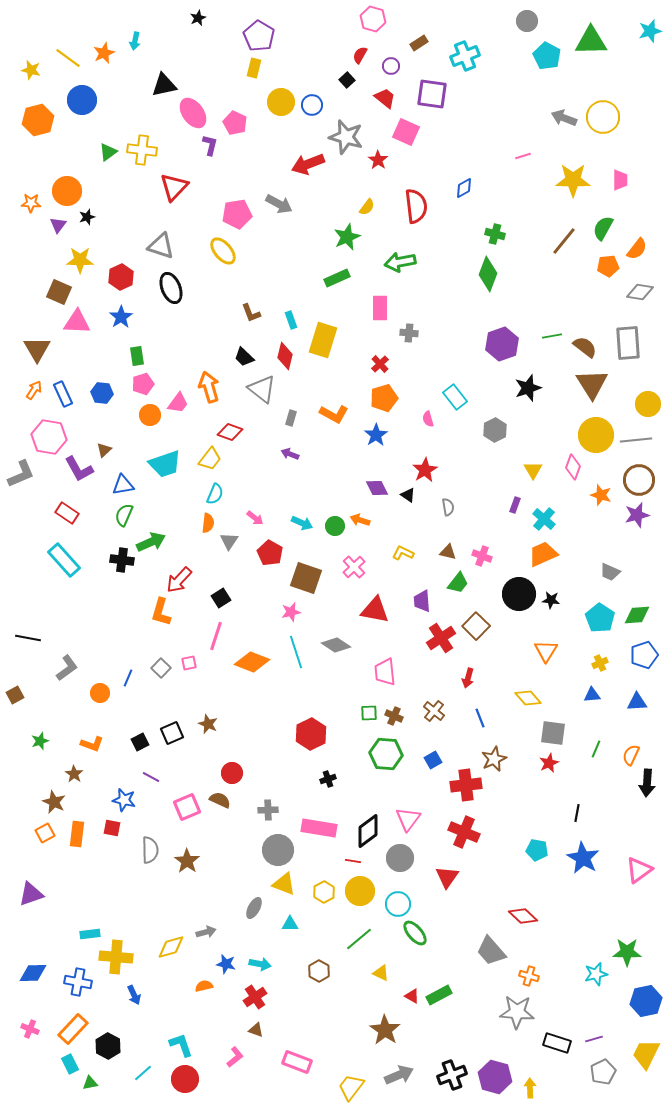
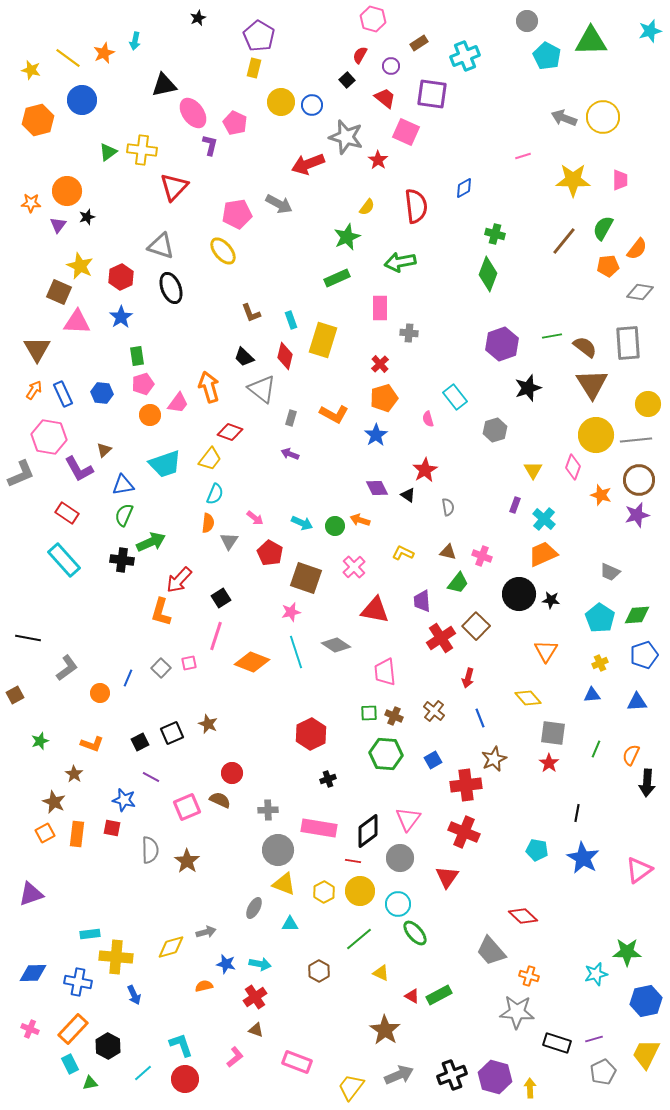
yellow star at (80, 260): moved 6 px down; rotated 24 degrees clockwise
gray hexagon at (495, 430): rotated 10 degrees clockwise
red star at (549, 763): rotated 12 degrees counterclockwise
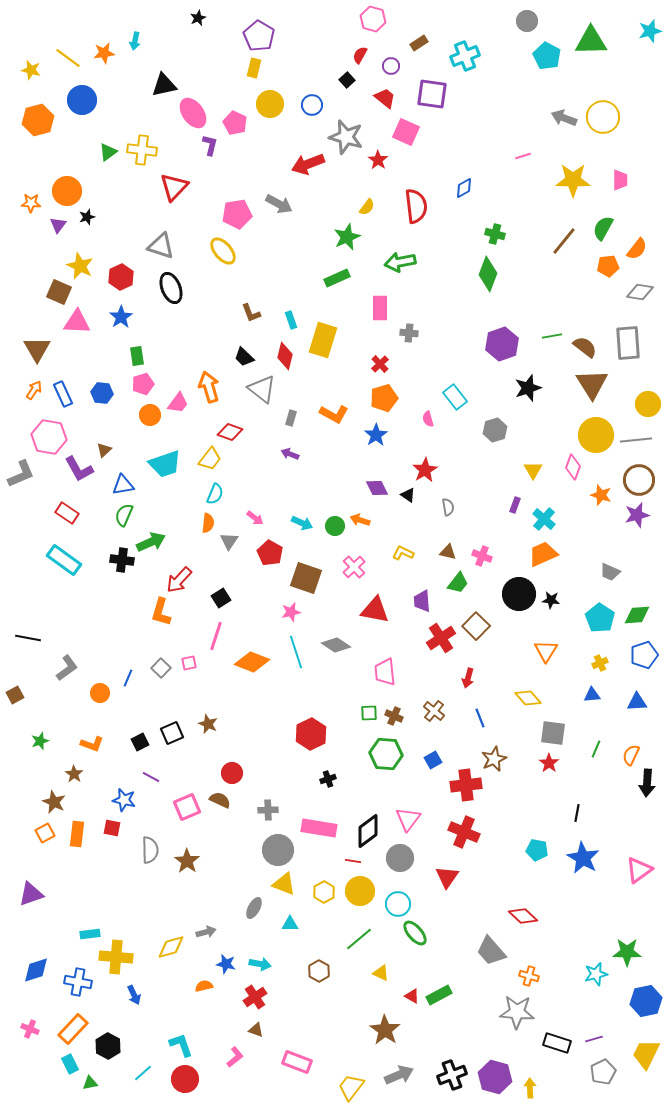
orange star at (104, 53): rotated 15 degrees clockwise
yellow circle at (281, 102): moved 11 px left, 2 px down
cyan rectangle at (64, 560): rotated 12 degrees counterclockwise
blue diamond at (33, 973): moved 3 px right, 3 px up; rotated 16 degrees counterclockwise
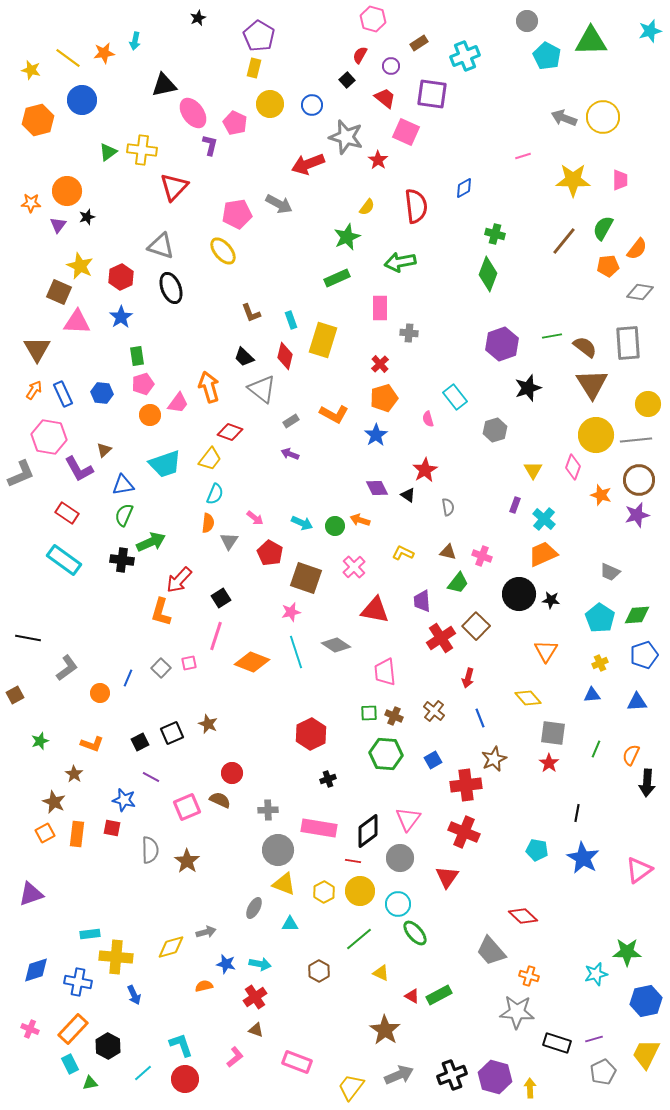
gray rectangle at (291, 418): moved 3 px down; rotated 42 degrees clockwise
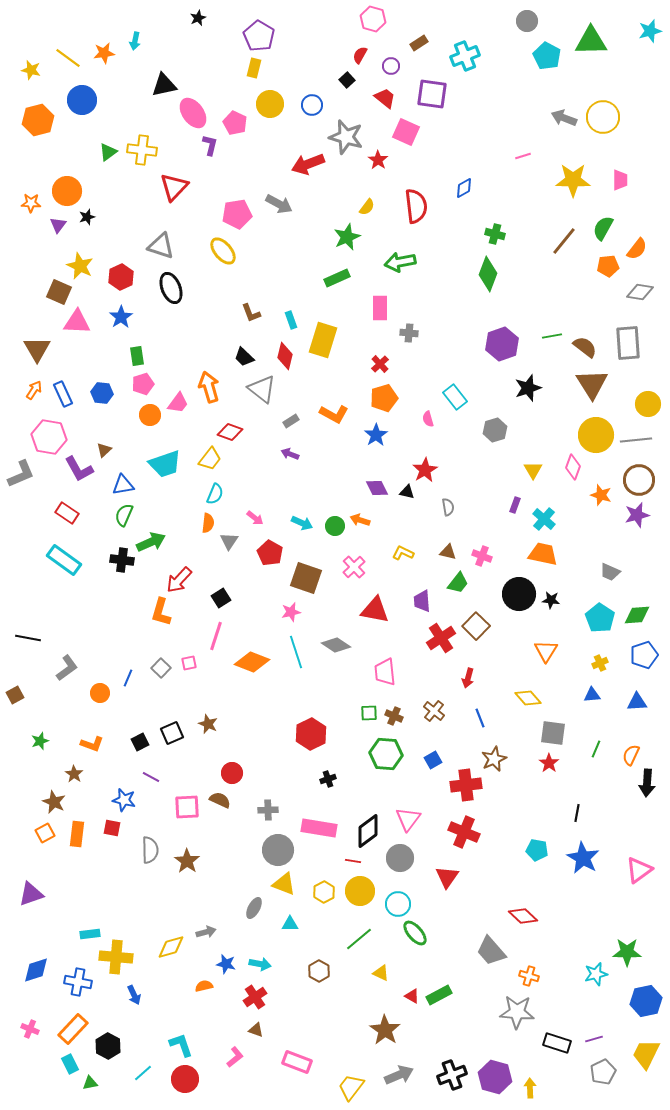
black triangle at (408, 495): moved 1 px left, 3 px up; rotated 21 degrees counterclockwise
orange trapezoid at (543, 554): rotated 36 degrees clockwise
pink square at (187, 807): rotated 20 degrees clockwise
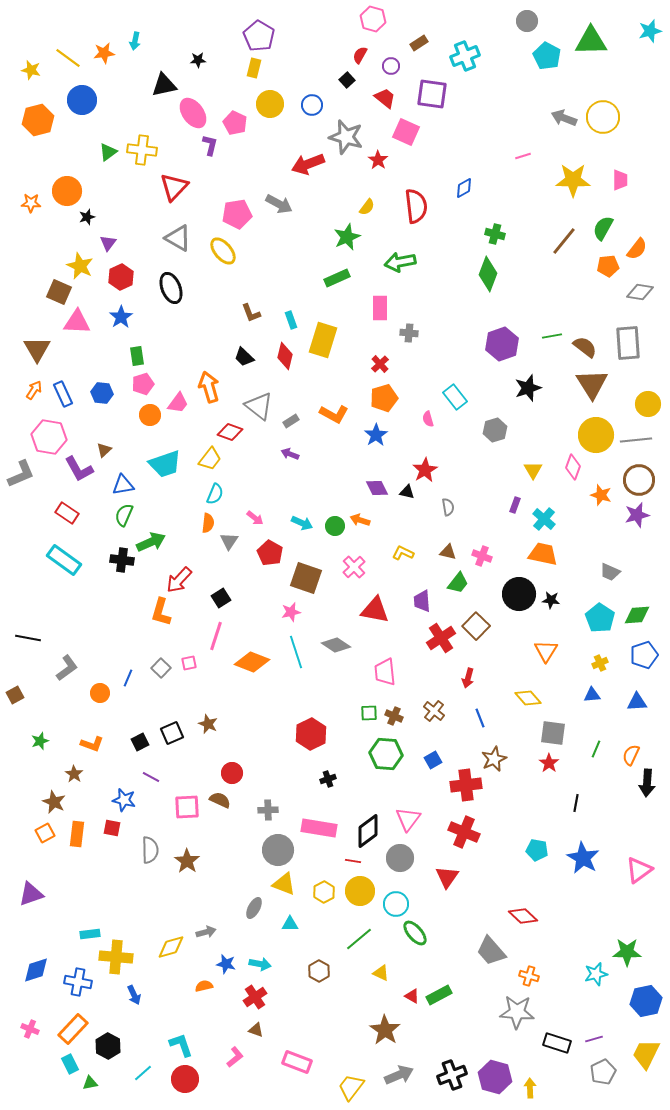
black star at (198, 18): moved 42 px down; rotated 21 degrees clockwise
purple triangle at (58, 225): moved 50 px right, 18 px down
gray triangle at (161, 246): moved 17 px right, 8 px up; rotated 12 degrees clockwise
gray triangle at (262, 389): moved 3 px left, 17 px down
black line at (577, 813): moved 1 px left, 10 px up
cyan circle at (398, 904): moved 2 px left
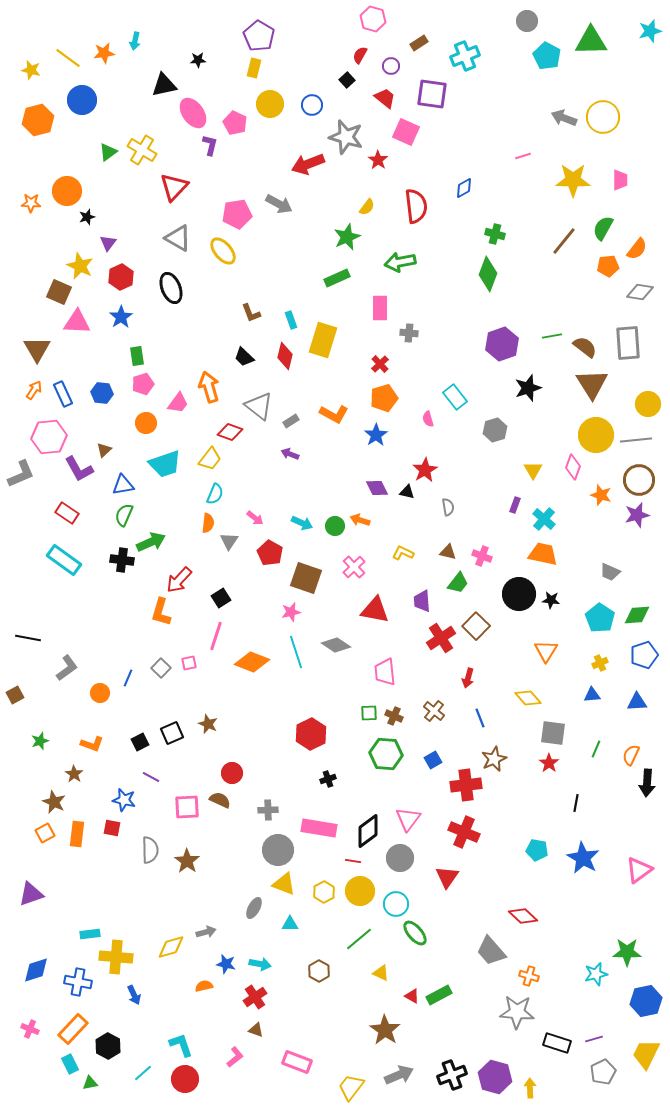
yellow cross at (142, 150): rotated 24 degrees clockwise
orange circle at (150, 415): moved 4 px left, 8 px down
pink hexagon at (49, 437): rotated 16 degrees counterclockwise
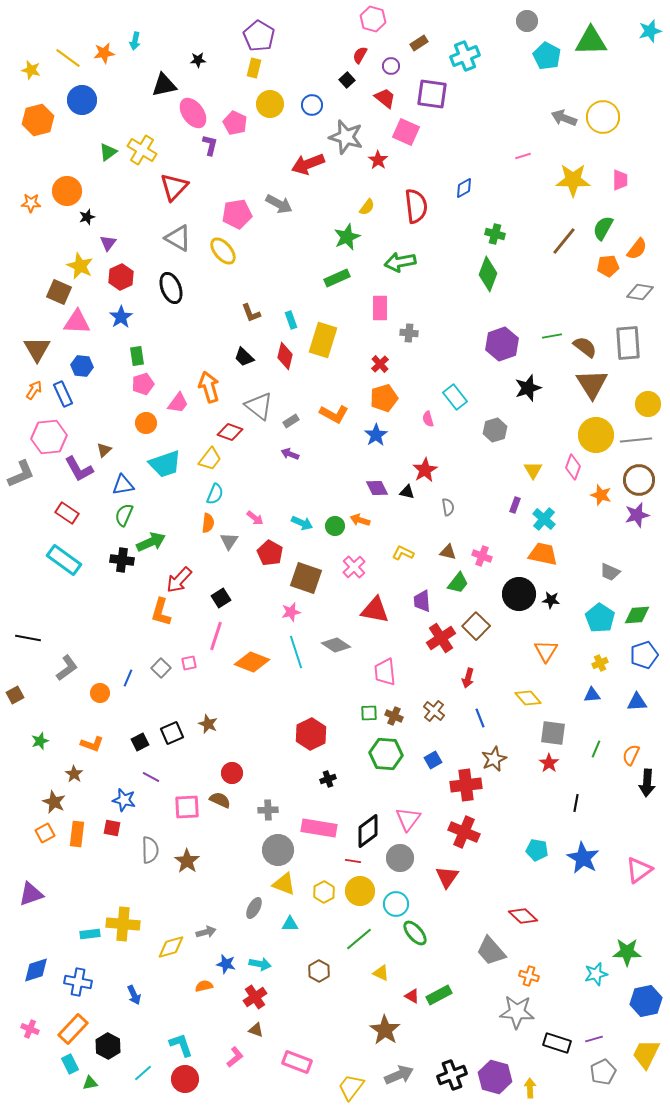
blue hexagon at (102, 393): moved 20 px left, 27 px up
yellow cross at (116, 957): moved 7 px right, 33 px up
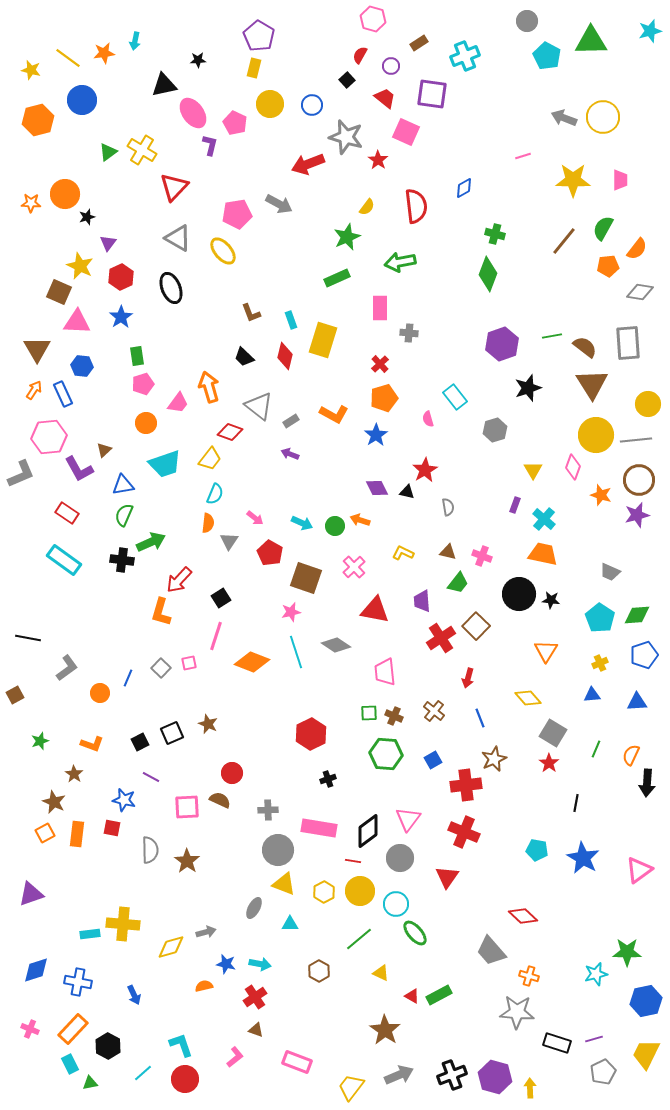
orange circle at (67, 191): moved 2 px left, 3 px down
gray square at (553, 733): rotated 24 degrees clockwise
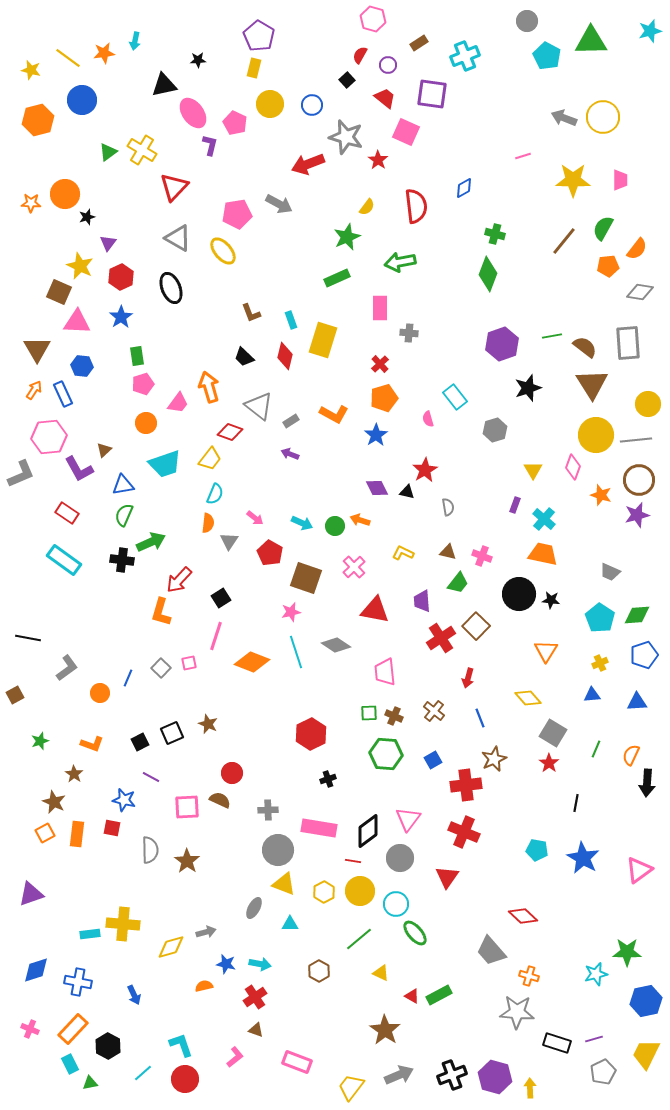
purple circle at (391, 66): moved 3 px left, 1 px up
